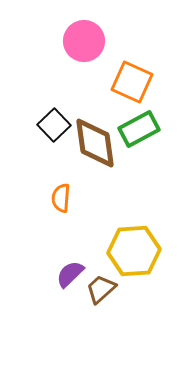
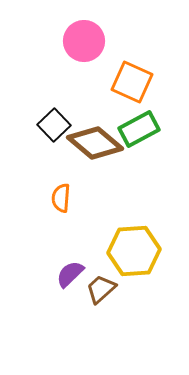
brown diamond: rotated 42 degrees counterclockwise
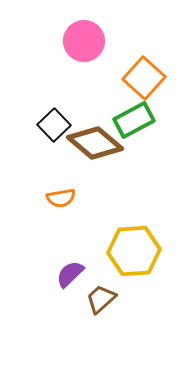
orange square: moved 12 px right, 4 px up; rotated 18 degrees clockwise
green rectangle: moved 5 px left, 9 px up
orange semicircle: rotated 104 degrees counterclockwise
brown trapezoid: moved 10 px down
